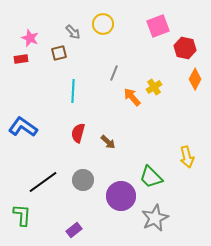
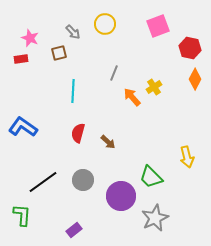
yellow circle: moved 2 px right
red hexagon: moved 5 px right
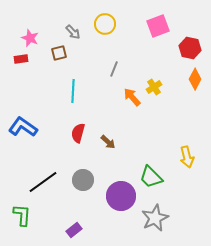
gray line: moved 4 px up
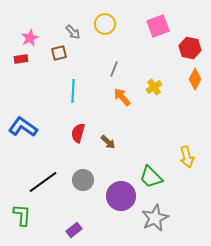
pink star: rotated 24 degrees clockwise
orange arrow: moved 10 px left
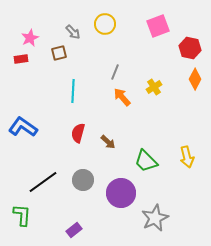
gray line: moved 1 px right, 3 px down
green trapezoid: moved 5 px left, 16 px up
purple circle: moved 3 px up
